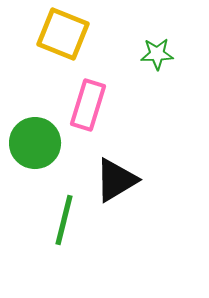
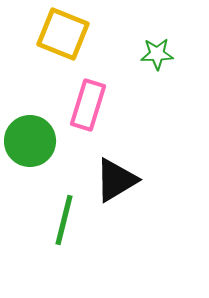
green circle: moved 5 px left, 2 px up
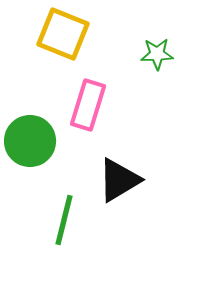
black triangle: moved 3 px right
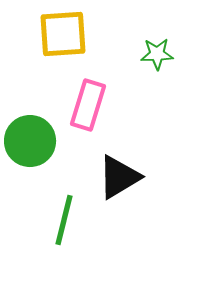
yellow square: rotated 26 degrees counterclockwise
black triangle: moved 3 px up
